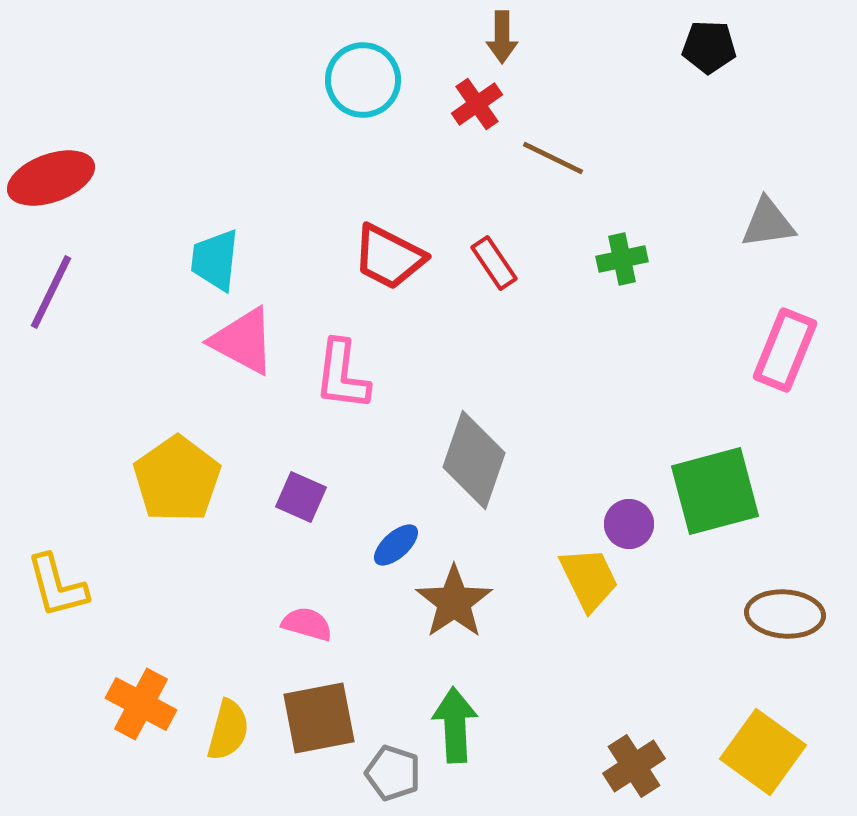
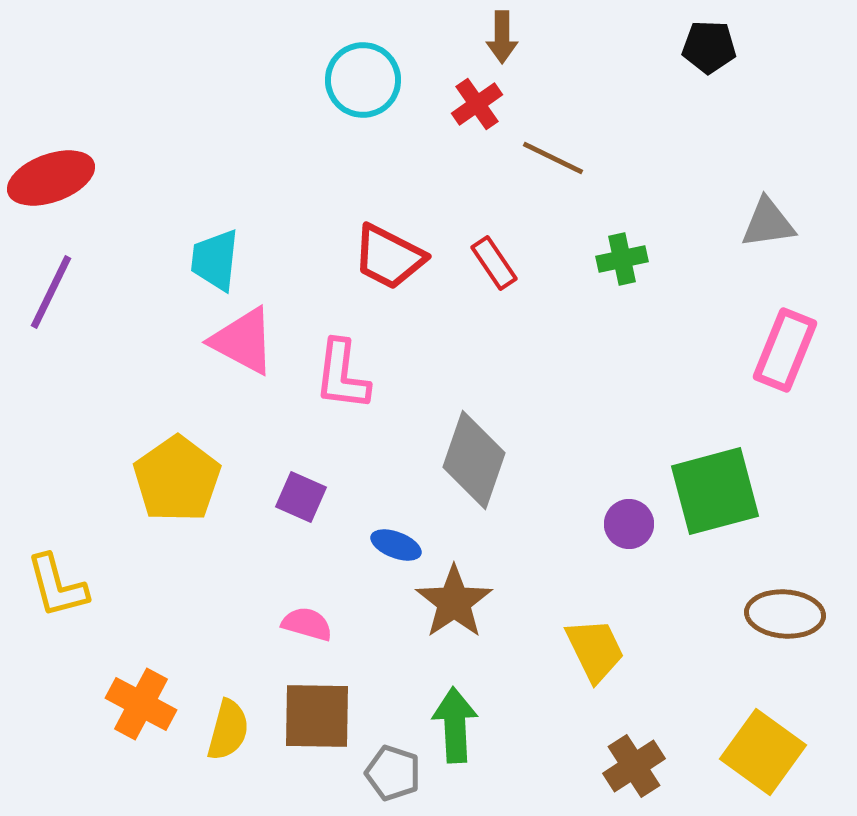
blue ellipse: rotated 63 degrees clockwise
yellow trapezoid: moved 6 px right, 71 px down
brown square: moved 2 px left, 2 px up; rotated 12 degrees clockwise
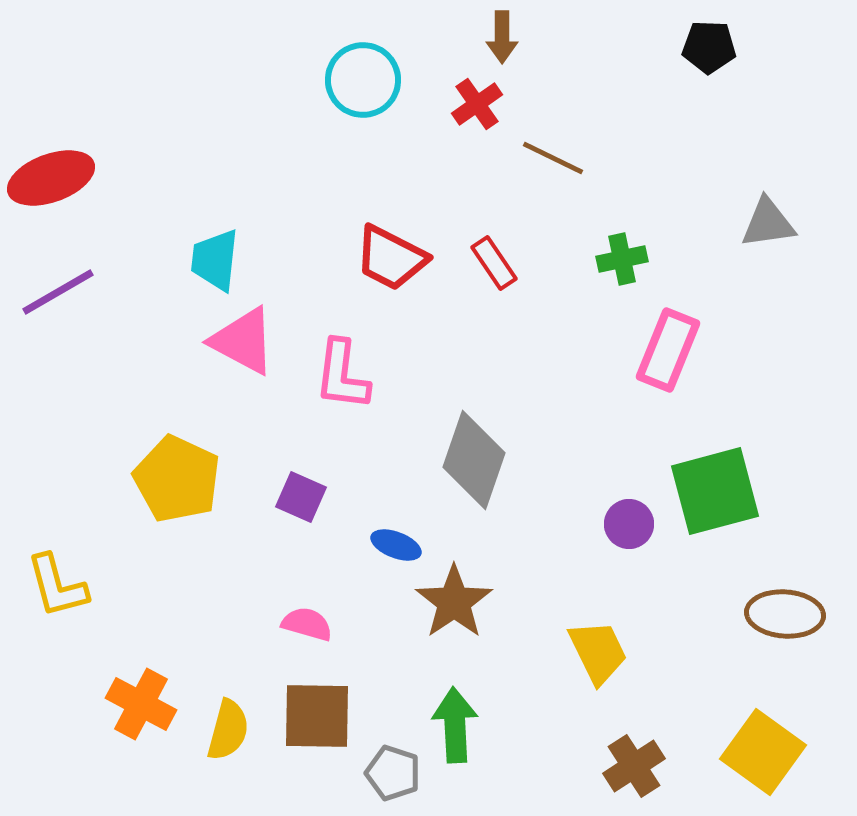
red trapezoid: moved 2 px right, 1 px down
purple line: moved 7 px right; rotated 34 degrees clockwise
pink rectangle: moved 117 px left
yellow pentagon: rotated 12 degrees counterclockwise
yellow trapezoid: moved 3 px right, 2 px down
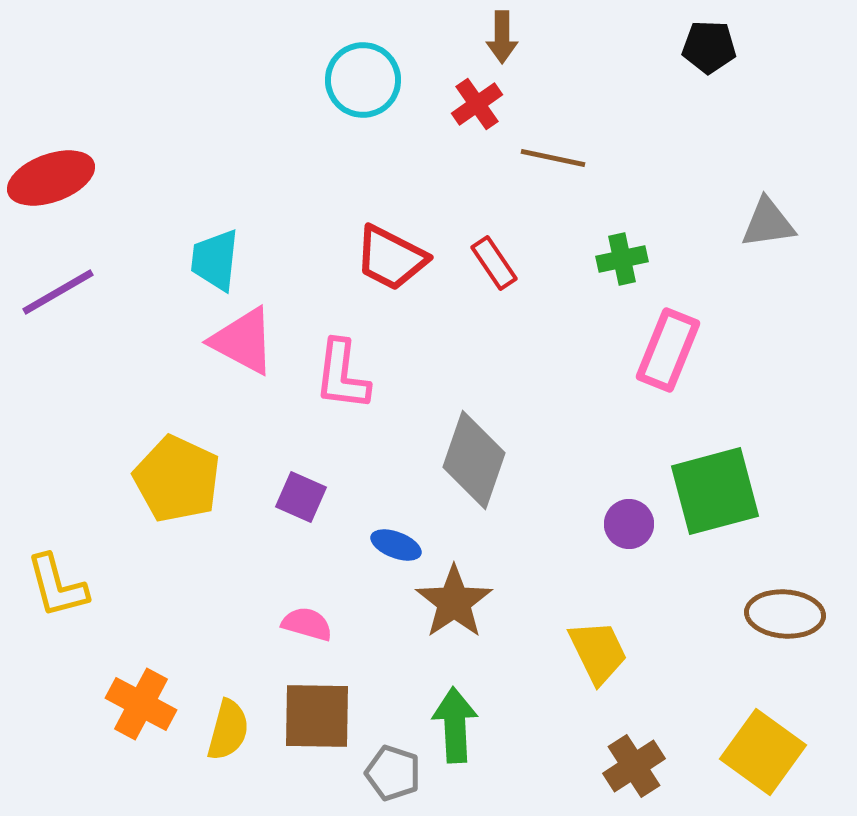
brown line: rotated 14 degrees counterclockwise
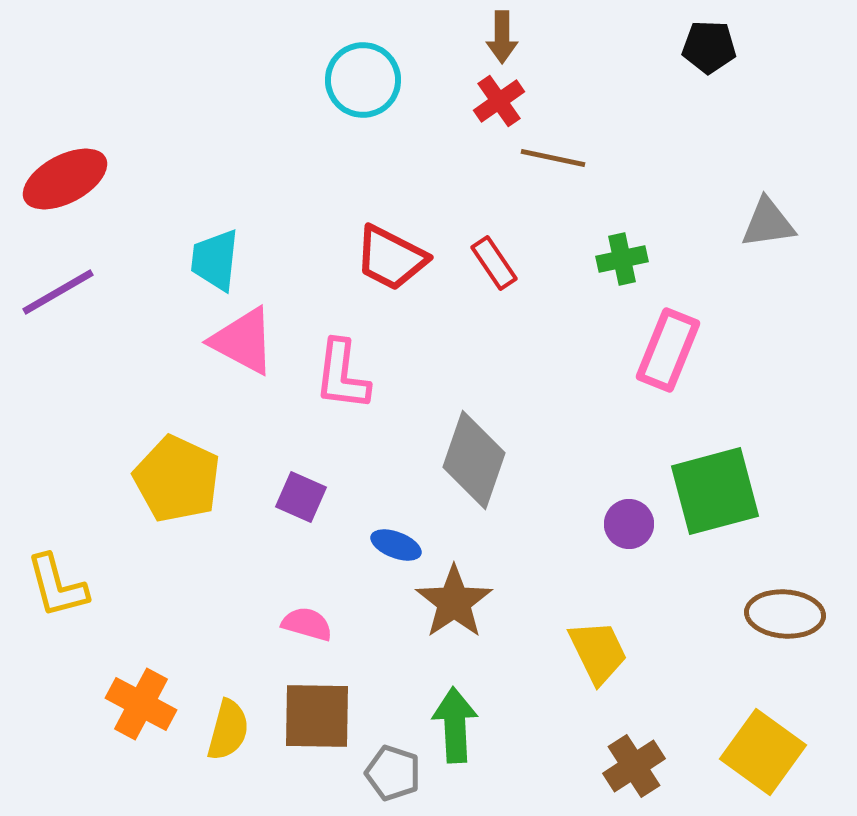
red cross: moved 22 px right, 3 px up
red ellipse: moved 14 px right, 1 px down; rotated 8 degrees counterclockwise
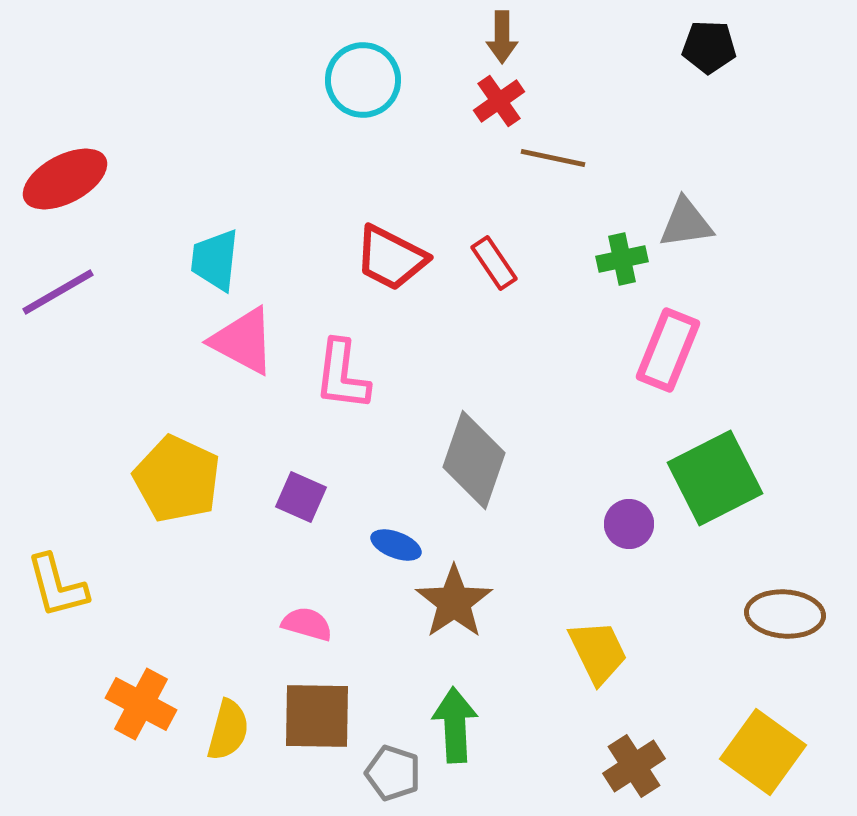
gray triangle: moved 82 px left
green square: moved 13 px up; rotated 12 degrees counterclockwise
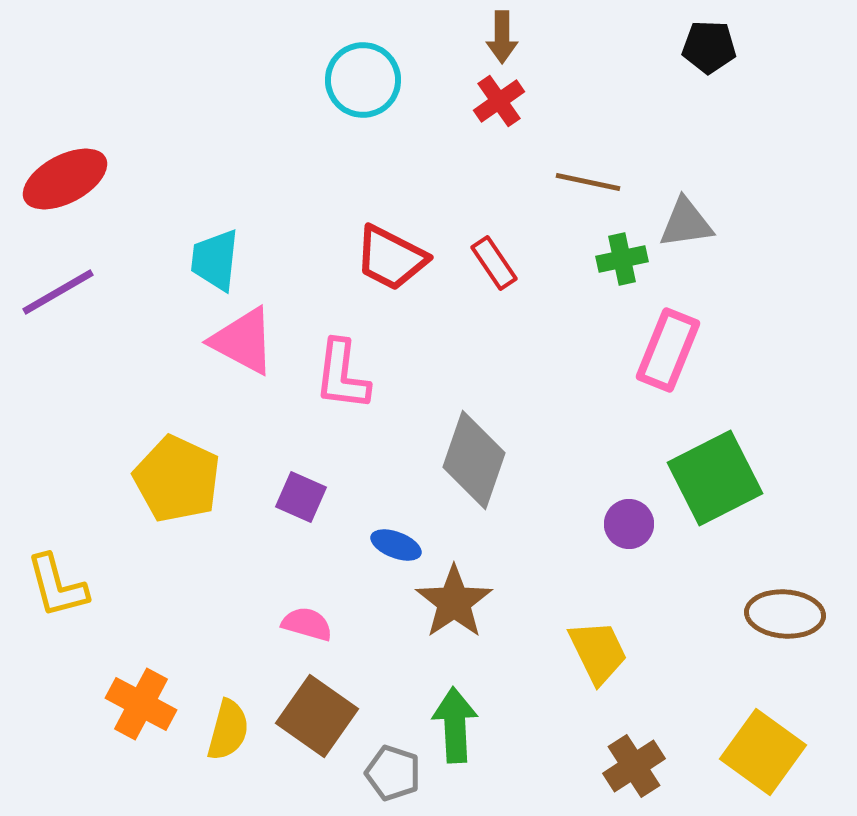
brown line: moved 35 px right, 24 px down
brown square: rotated 34 degrees clockwise
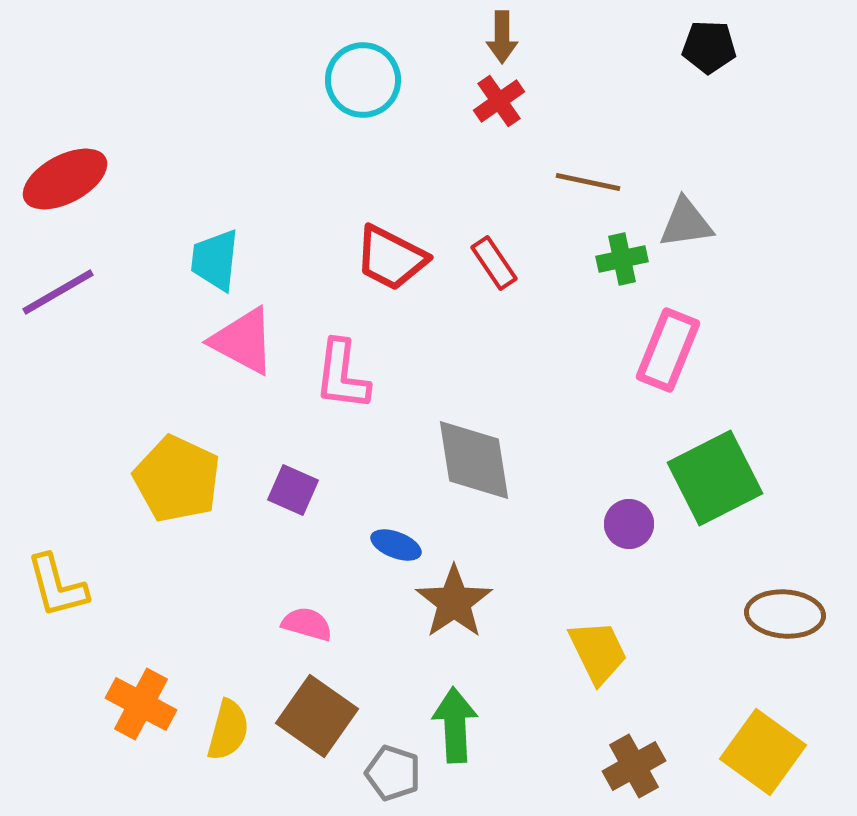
gray diamond: rotated 28 degrees counterclockwise
purple square: moved 8 px left, 7 px up
brown cross: rotated 4 degrees clockwise
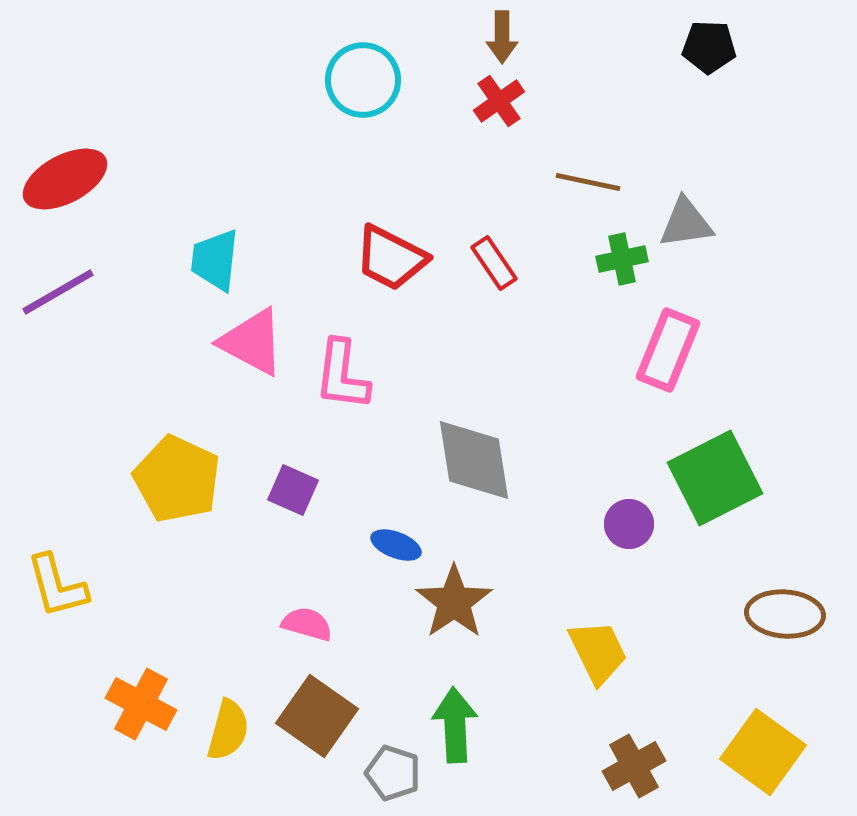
pink triangle: moved 9 px right, 1 px down
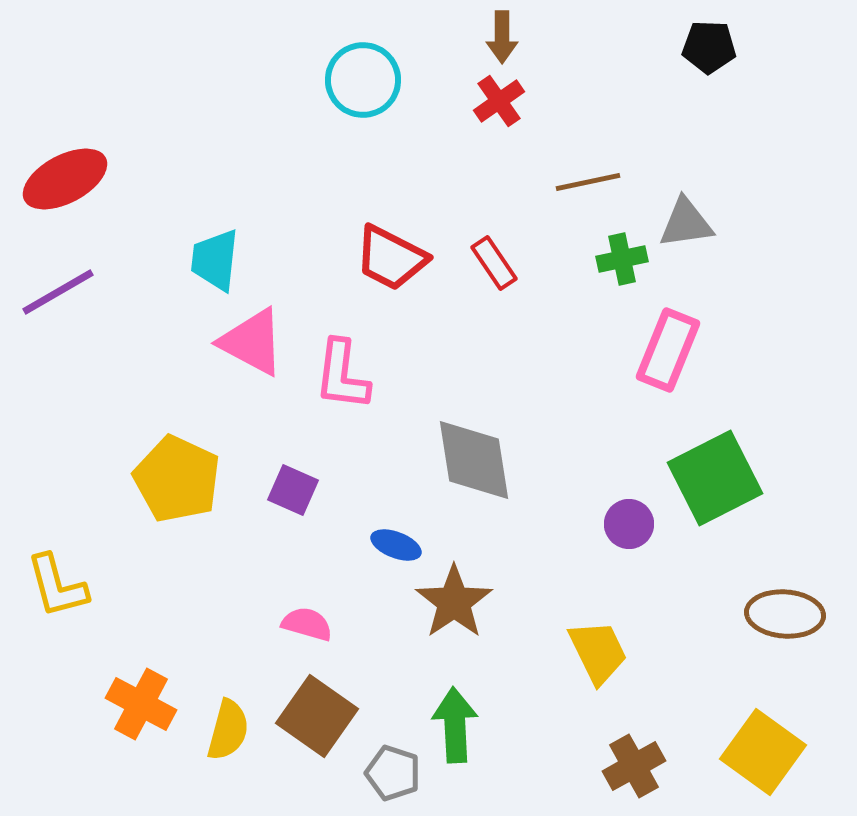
brown line: rotated 24 degrees counterclockwise
